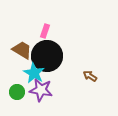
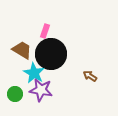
black circle: moved 4 px right, 2 px up
green circle: moved 2 px left, 2 px down
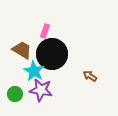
black circle: moved 1 px right
cyan star: moved 2 px up
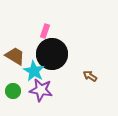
brown trapezoid: moved 7 px left, 6 px down
green circle: moved 2 px left, 3 px up
